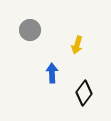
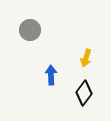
yellow arrow: moved 9 px right, 13 px down
blue arrow: moved 1 px left, 2 px down
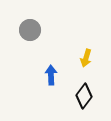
black diamond: moved 3 px down
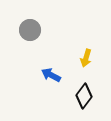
blue arrow: rotated 60 degrees counterclockwise
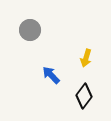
blue arrow: rotated 18 degrees clockwise
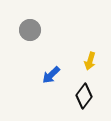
yellow arrow: moved 4 px right, 3 px down
blue arrow: rotated 90 degrees counterclockwise
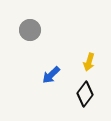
yellow arrow: moved 1 px left, 1 px down
black diamond: moved 1 px right, 2 px up
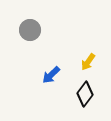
yellow arrow: moved 1 px left; rotated 18 degrees clockwise
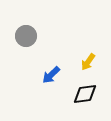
gray circle: moved 4 px left, 6 px down
black diamond: rotated 45 degrees clockwise
